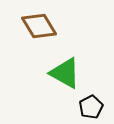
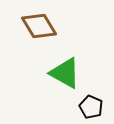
black pentagon: rotated 20 degrees counterclockwise
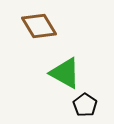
black pentagon: moved 6 px left, 2 px up; rotated 10 degrees clockwise
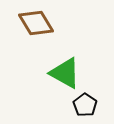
brown diamond: moved 3 px left, 3 px up
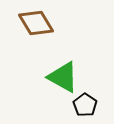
green triangle: moved 2 px left, 4 px down
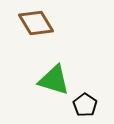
green triangle: moved 9 px left, 3 px down; rotated 12 degrees counterclockwise
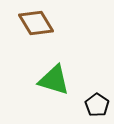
black pentagon: moved 12 px right
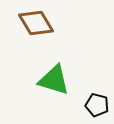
black pentagon: rotated 20 degrees counterclockwise
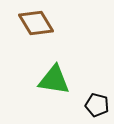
green triangle: rotated 8 degrees counterclockwise
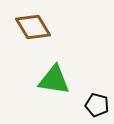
brown diamond: moved 3 px left, 4 px down
